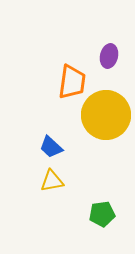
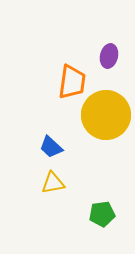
yellow triangle: moved 1 px right, 2 px down
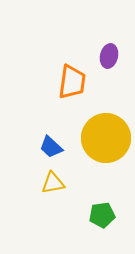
yellow circle: moved 23 px down
green pentagon: moved 1 px down
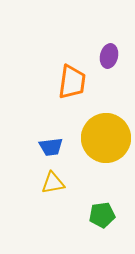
blue trapezoid: rotated 50 degrees counterclockwise
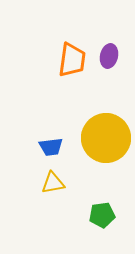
orange trapezoid: moved 22 px up
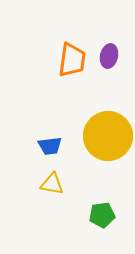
yellow circle: moved 2 px right, 2 px up
blue trapezoid: moved 1 px left, 1 px up
yellow triangle: moved 1 px left, 1 px down; rotated 20 degrees clockwise
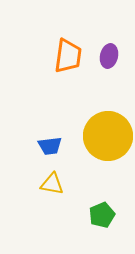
orange trapezoid: moved 4 px left, 4 px up
green pentagon: rotated 15 degrees counterclockwise
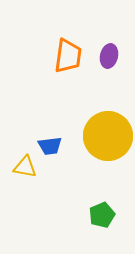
yellow triangle: moved 27 px left, 17 px up
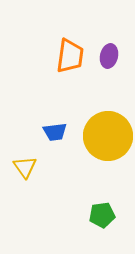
orange trapezoid: moved 2 px right
blue trapezoid: moved 5 px right, 14 px up
yellow triangle: rotated 45 degrees clockwise
green pentagon: rotated 15 degrees clockwise
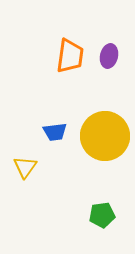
yellow circle: moved 3 px left
yellow triangle: rotated 10 degrees clockwise
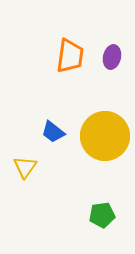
purple ellipse: moved 3 px right, 1 px down
blue trapezoid: moved 2 px left; rotated 45 degrees clockwise
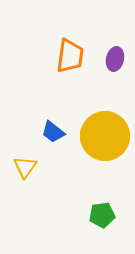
purple ellipse: moved 3 px right, 2 px down
